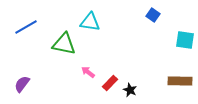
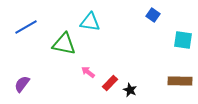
cyan square: moved 2 px left
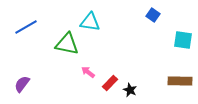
green triangle: moved 3 px right
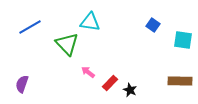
blue square: moved 10 px down
blue line: moved 4 px right
green triangle: rotated 35 degrees clockwise
purple semicircle: rotated 18 degrees counterclockwise
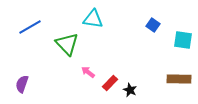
cyan triangle: moved 3 px right, 3 px up
brown rectangle: moved 1 px left, 2 px up
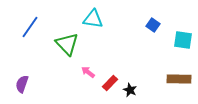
blue line: rotated 25 degrees counterclockwise
